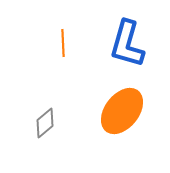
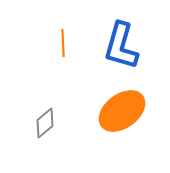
blue L-shape: moved 6 px left, 2 px down
orange ellipse: rotated 15 degrees clockwise
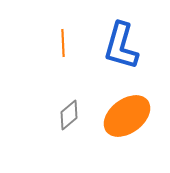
orange ellipse: moved 5 px right, 5 px down
gray diamond: moved 24 px right, 8 px up
